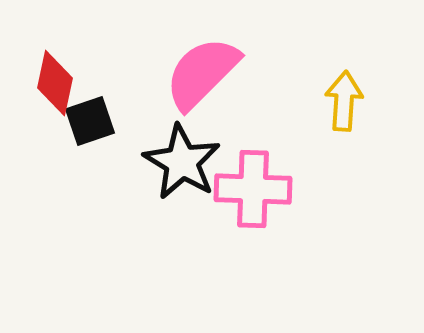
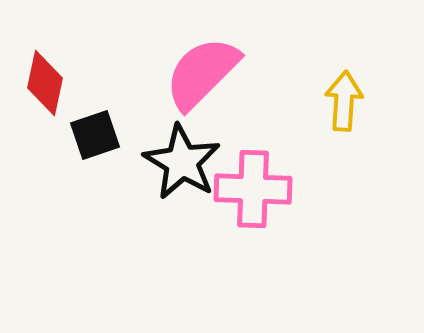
red diamond: moved 10 px left
black square: moved 5 px right, 14 px down
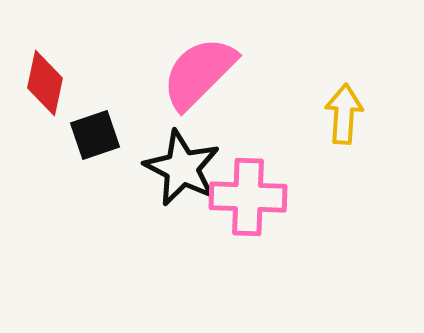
pink semicircle: moved 3 px left
yellow arrow: moved 13 px down
black star: moved 6 px down; rotated 4 degrees counterclockwise
pink cross: moved 5 px left, 8 px down
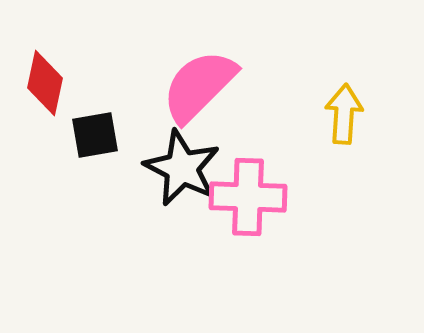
pink semicircle: moved 13 px down
black square: rotated 9 degrees clockwise
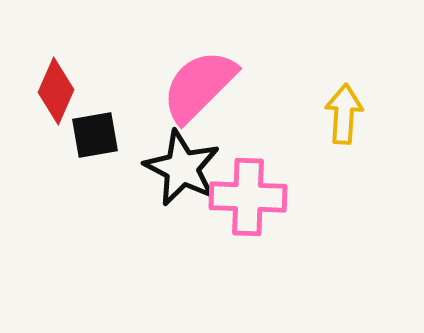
red diamond: moved 11 px right, 8 px down; rotated 12 degrees clockwise
